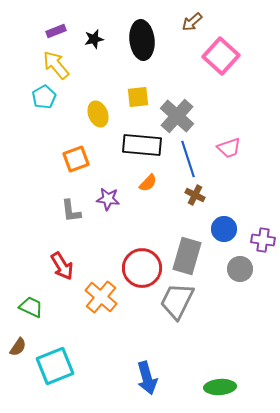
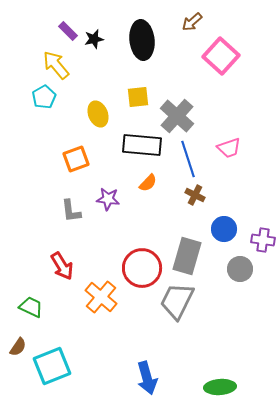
purple rectangle: moved 12 px right; rotated 66 degrees clockwise
cyan square: moved 3 px left
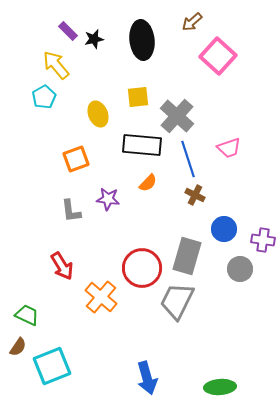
pink square: moved 3 px left
green trapezoid: moved 4 px left, 8 px down
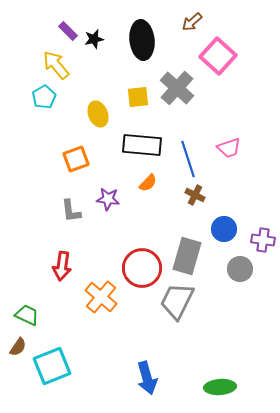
gray cross: moved 28 px up
red arrow: rotated 40 degrees clockwise
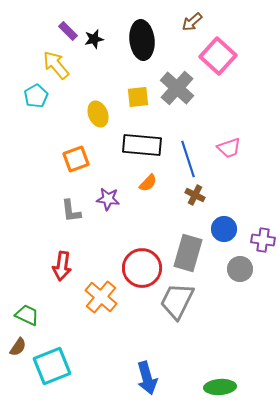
cyan pentagon: moved 8 px left, 1 px up
gray rectangle: moved 1 px right, 3 px up
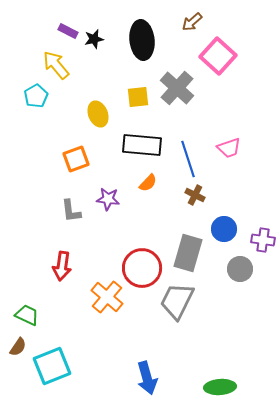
purple rectangle: rotated 18 degrees counterclockwise
orange cross: moved 6 px right
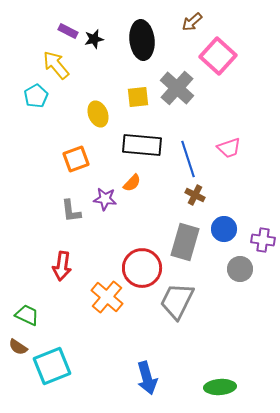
orange semicircle: moved 16 px left
purple star: moved 3 px left
gray rectangle: moved 3 px left, 11 px up
brown semicircle: rotated 90 degrees clockwise
